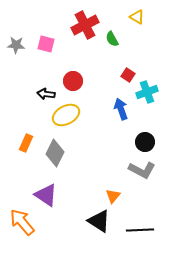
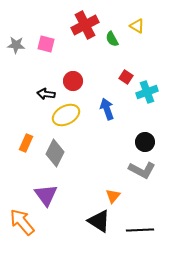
yellow triangle: moved 9 px down
red square: moved 2 px left, 2 px down
blue arrow: moved 14 px left
purple triangle: rotated 20 degrees clockwise
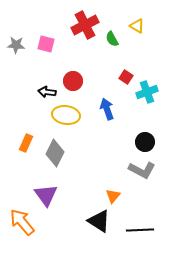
black arrow: moved 1 px right, 2 px up
yellow ellipse: rotated 36 degrees clockwise
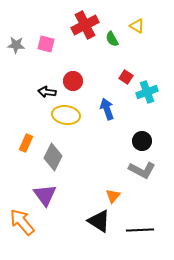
black circle: moved 3 px left, 1 px up
gray diamond: moved 2 px left, 4 px down
purple triangle: moved 1 px left
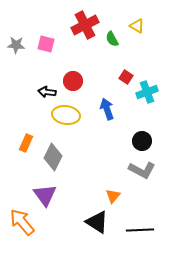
black triangle: moved 2 px left, 1 px down
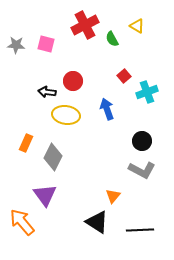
red square: moved 2 px left, 1 px up; rotated 16 degrees clockwise
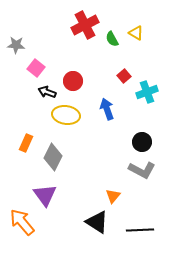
yellow triangle: moved 1 px left, 7 px down
pink square: moved 10 px left, 24 px down; rotated 24 degrees clockwise
black arrow: rotated 12 degrees clockwise
black circle: moved 1 px down
